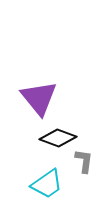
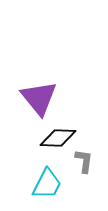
black diamond: rotated 18 degrees counterclockwise
cyan trapezoid: rotated 28 degrees counterclockwise
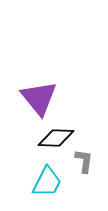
black diamond: moved 2 px left
cyan trapezoid: moved 2 px up
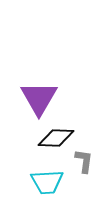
purple triangle: rotated 9 degrees clockwise
cyan trapezoid: rotated 60 degrees clockwise
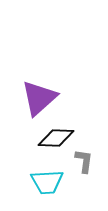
purple triangle: rotated 18 degrees clockwise
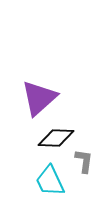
cyan trapezoid: moved 3 px right, 1 px up; rotated 68 degrees clockwise
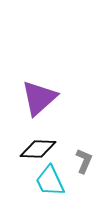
black diamond: moved 18 px left, 11 px down
gray L-shape: rotated 15 degrees clockwise
